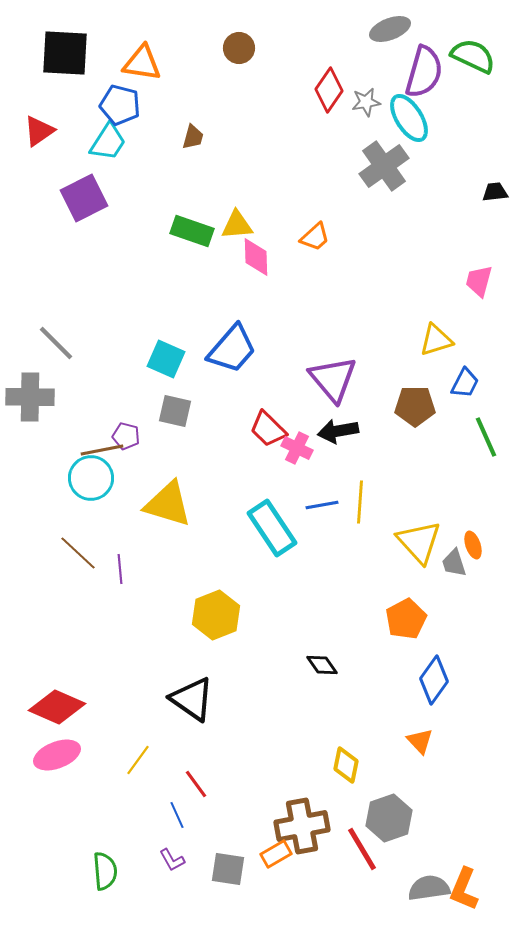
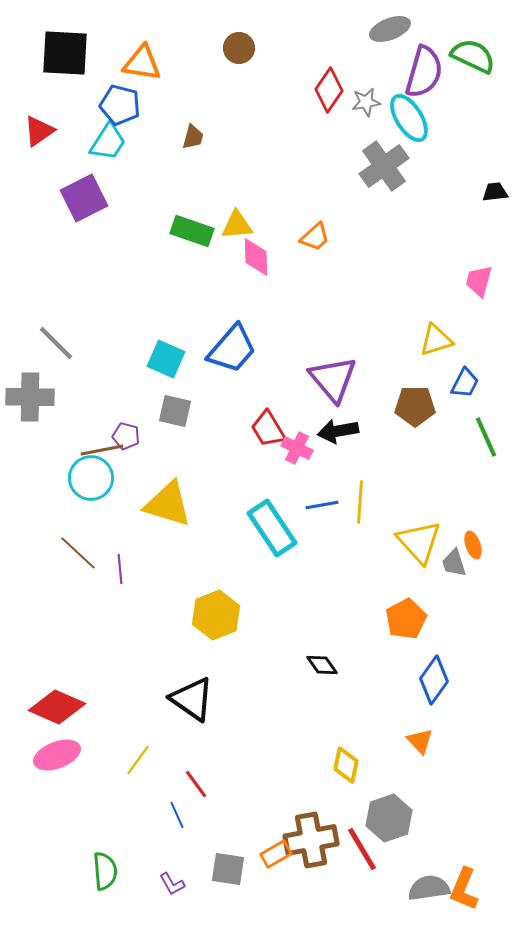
red trapezoid at (268, 429): rotated 15 degrees clockwise
brown cross at (302, 826): moved 9 px right, 14 px down
purple L-shape at (172, 860): moved 24 px down
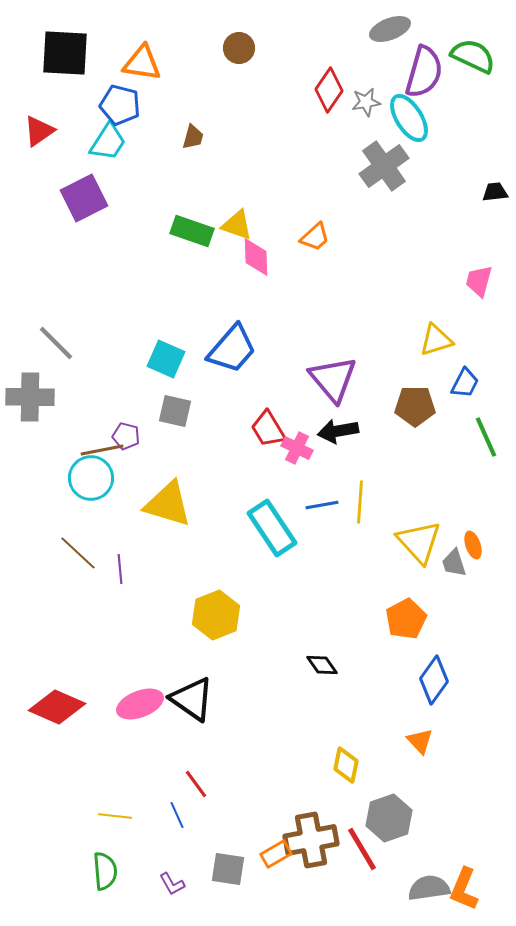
yellow triangle at (237, 225): rotated 24 degrees clockwise
pink ellipse at (57, 755): moved 83 px right, 51 px up
yellow line at (138, 760): moved 23 px left, 56 px down; rotated 60 degrees clockwise
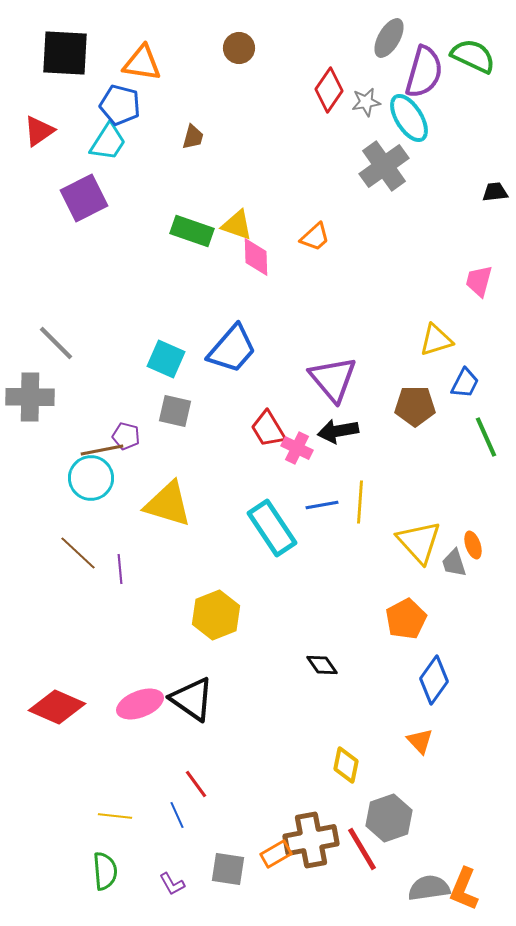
gray ellipse at (390, 29): moved 1 px left, 9 px down; rotated 39 degrees counterclockwise
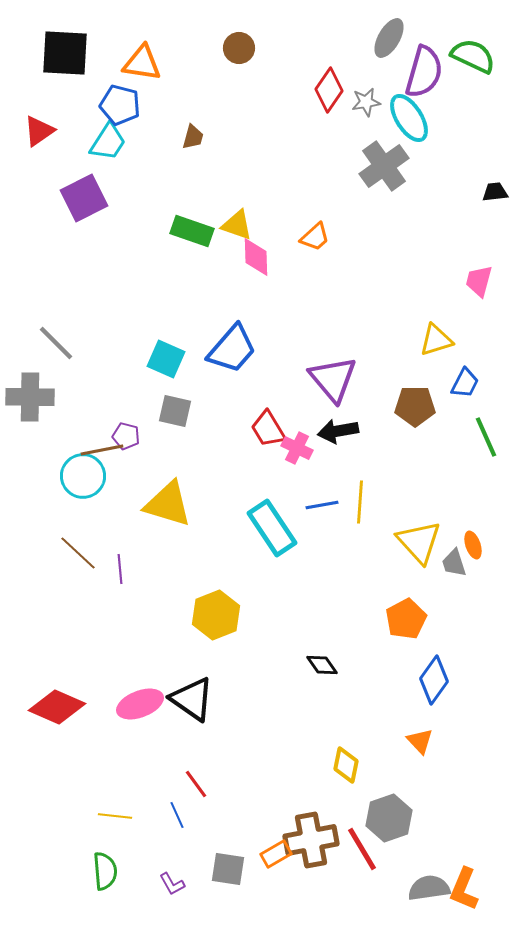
cyan circle at (91, 478): moved 8 px left, 2 px up
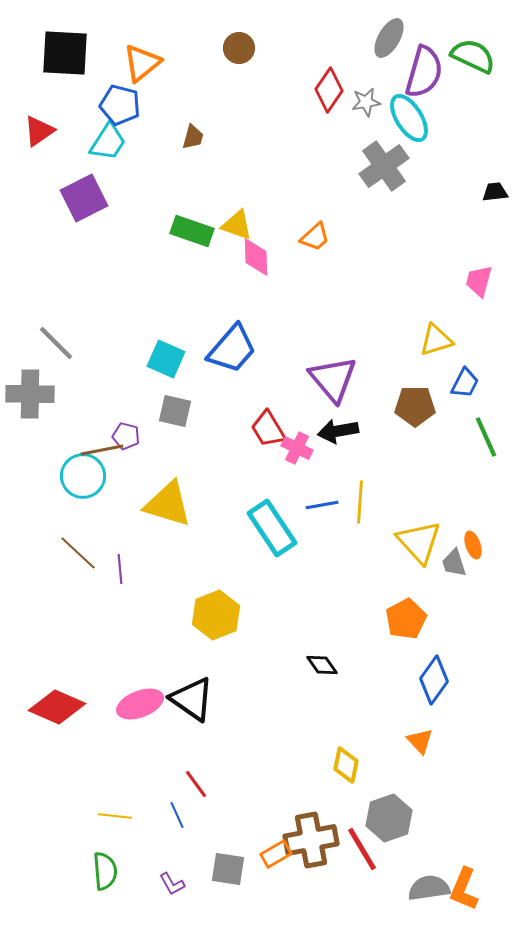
orange triangle at (142, 63): rotated 48 degrees counterclockwise
gray cross at (30, 397): moved 3 px up
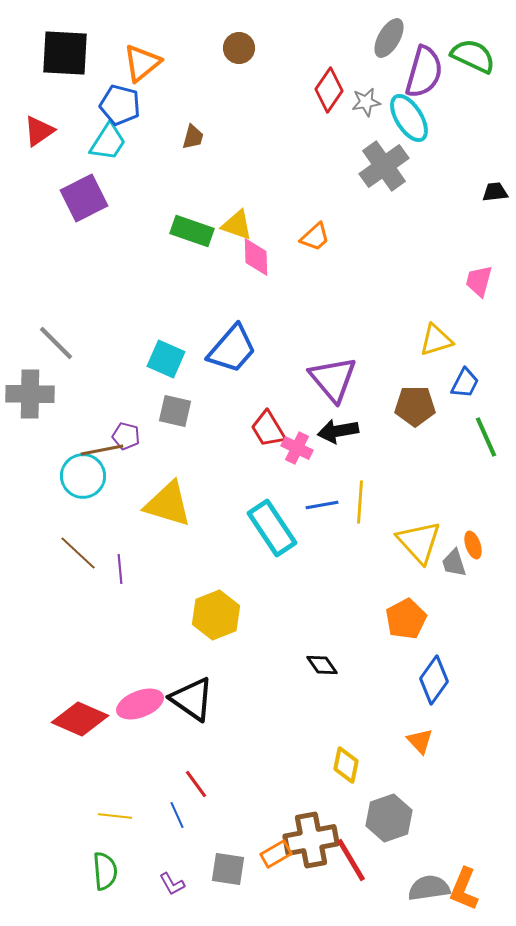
red diamond at (57, 707): moved 23 px right, 12 px down
red line at (362, 849): moved 11 px left, 11 px down
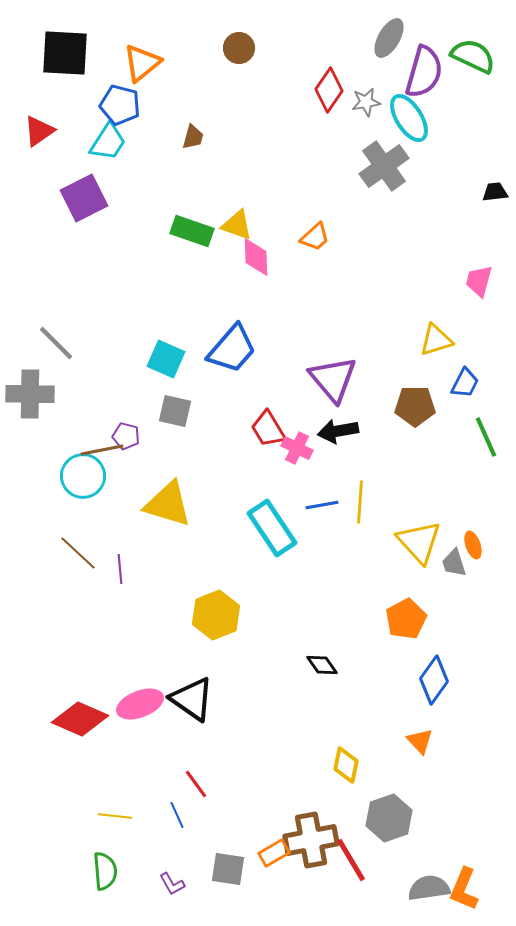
orange rectangle at (276, 854): moved 2 px left, 1 px up
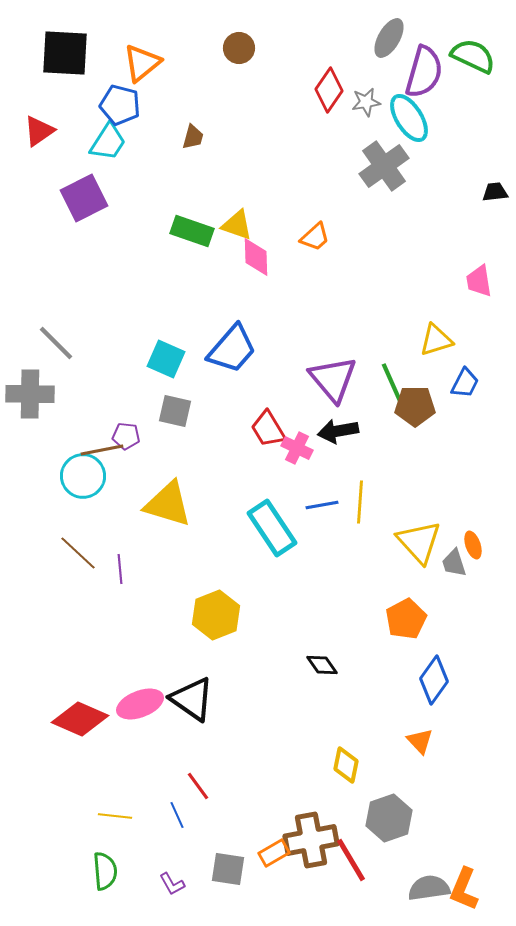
pink trapezoid at (479, 281): rotated 24 degrees counterclockwise
purple pentagon at (126, 436): rotated 8 degrees counterclockwise
green line at (486, 437): moved 94 px left, 54 px up
red line at (196, 784): moved 2 px right, 2 px down
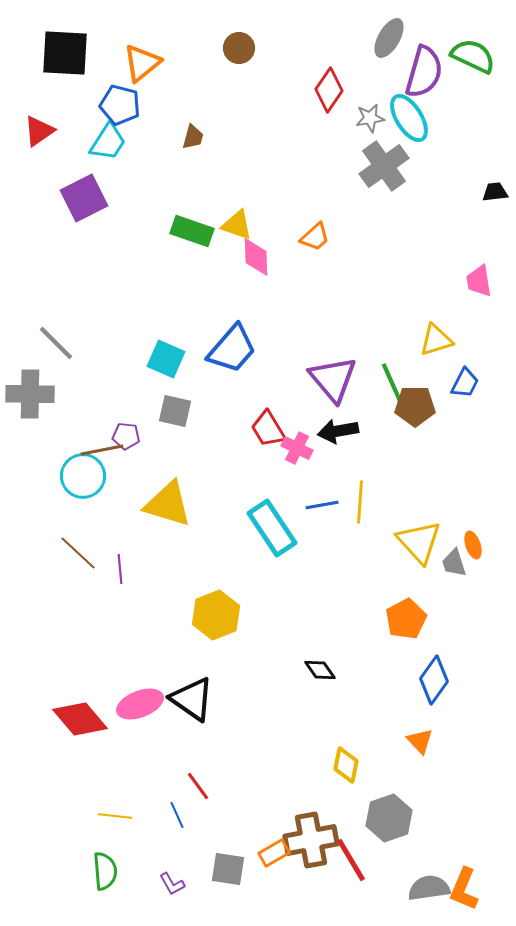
gray star at (366, 102): moved 4 px right, 16 px down
black diamond at (322, 665): moved 2 px left, 5 px down
red diamond at (80, 719): rotated 26 degrees clockwise
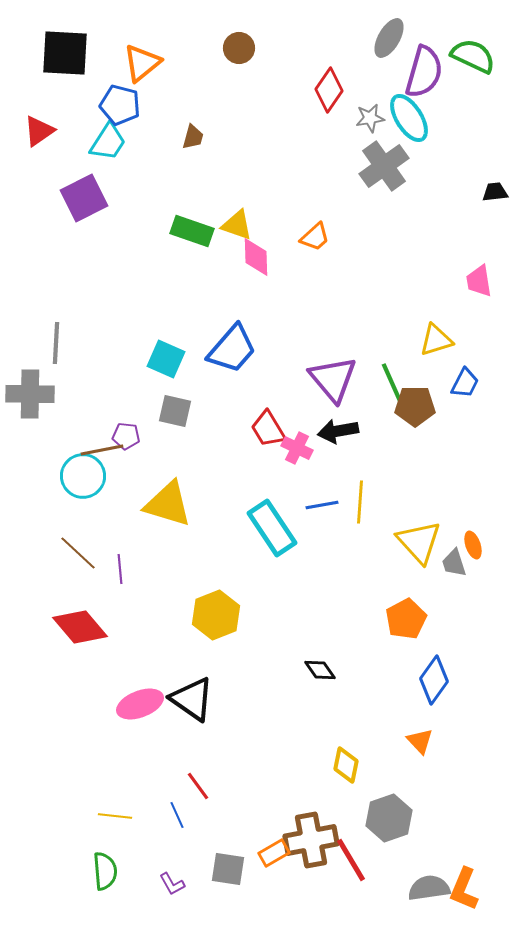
gray line at (56, 343): rotated 48 degrees clockwise
red diamond at (80, 719): moved 92 px up
